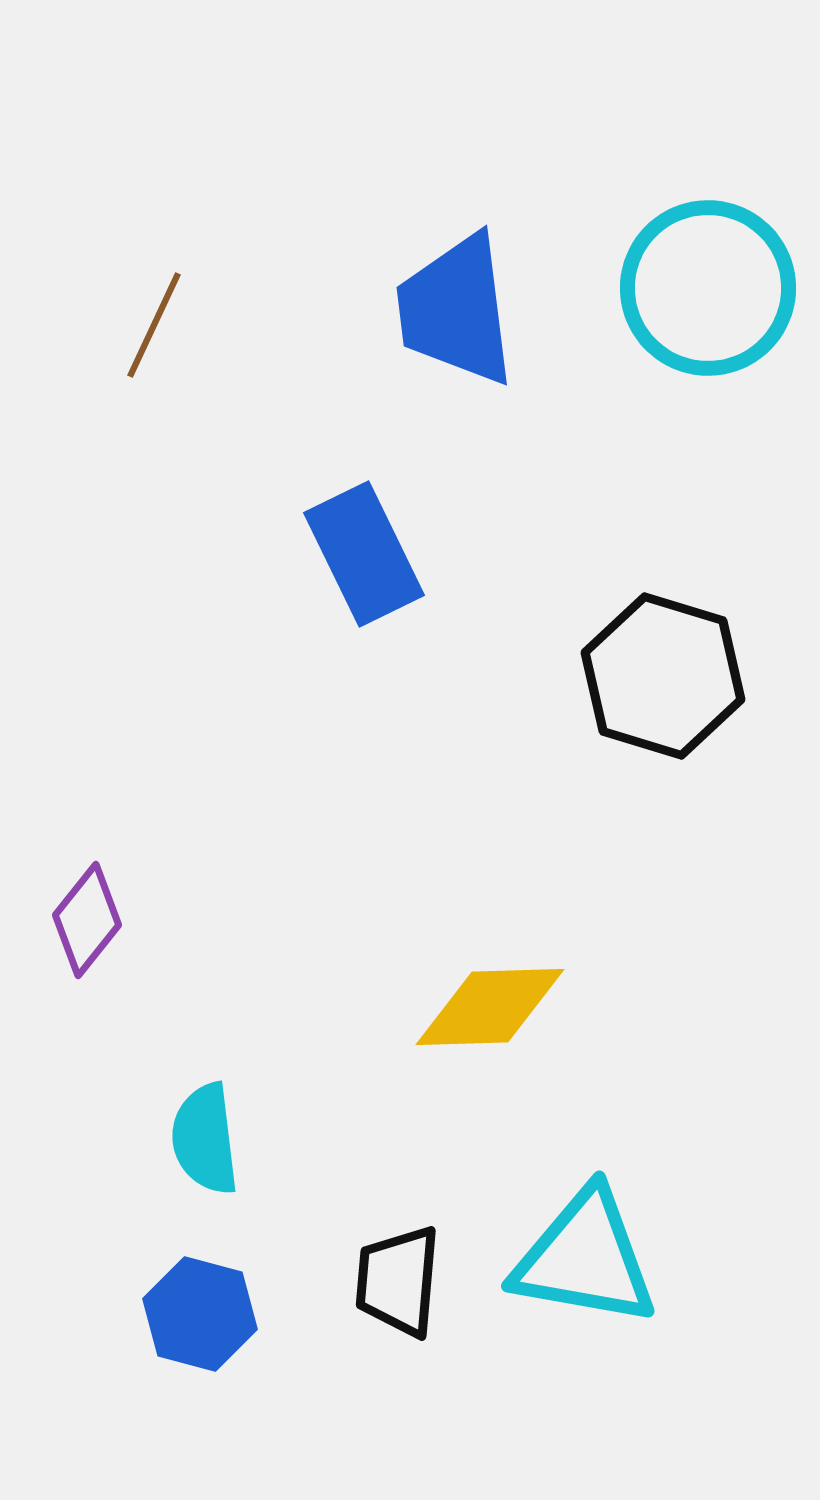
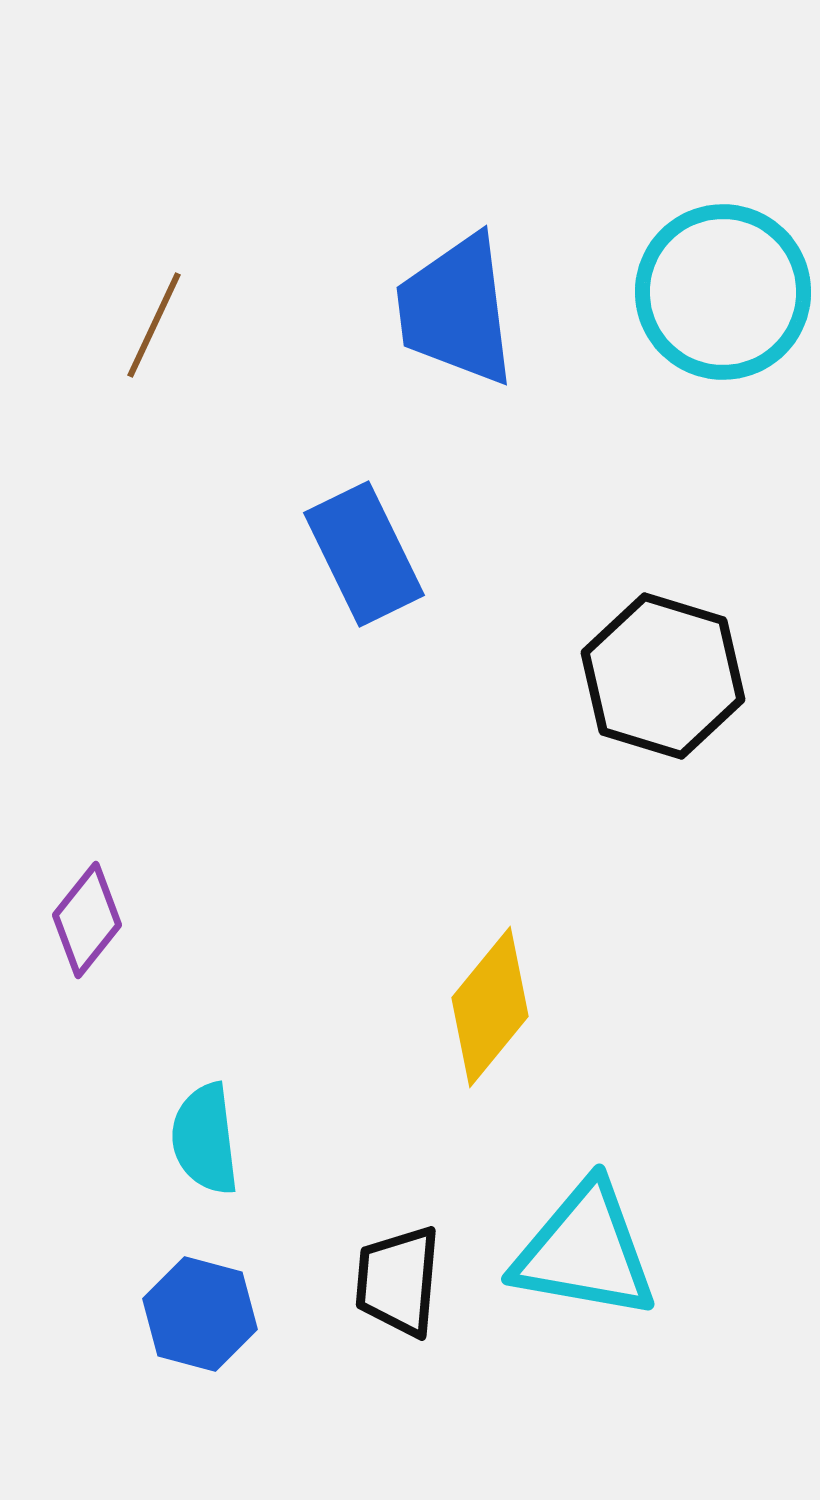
cyan circle: moved 15 px right, 4 px down
yellow diamond: rotated 49 degrees counterclockwise
cyan triangle: moved 7 px up
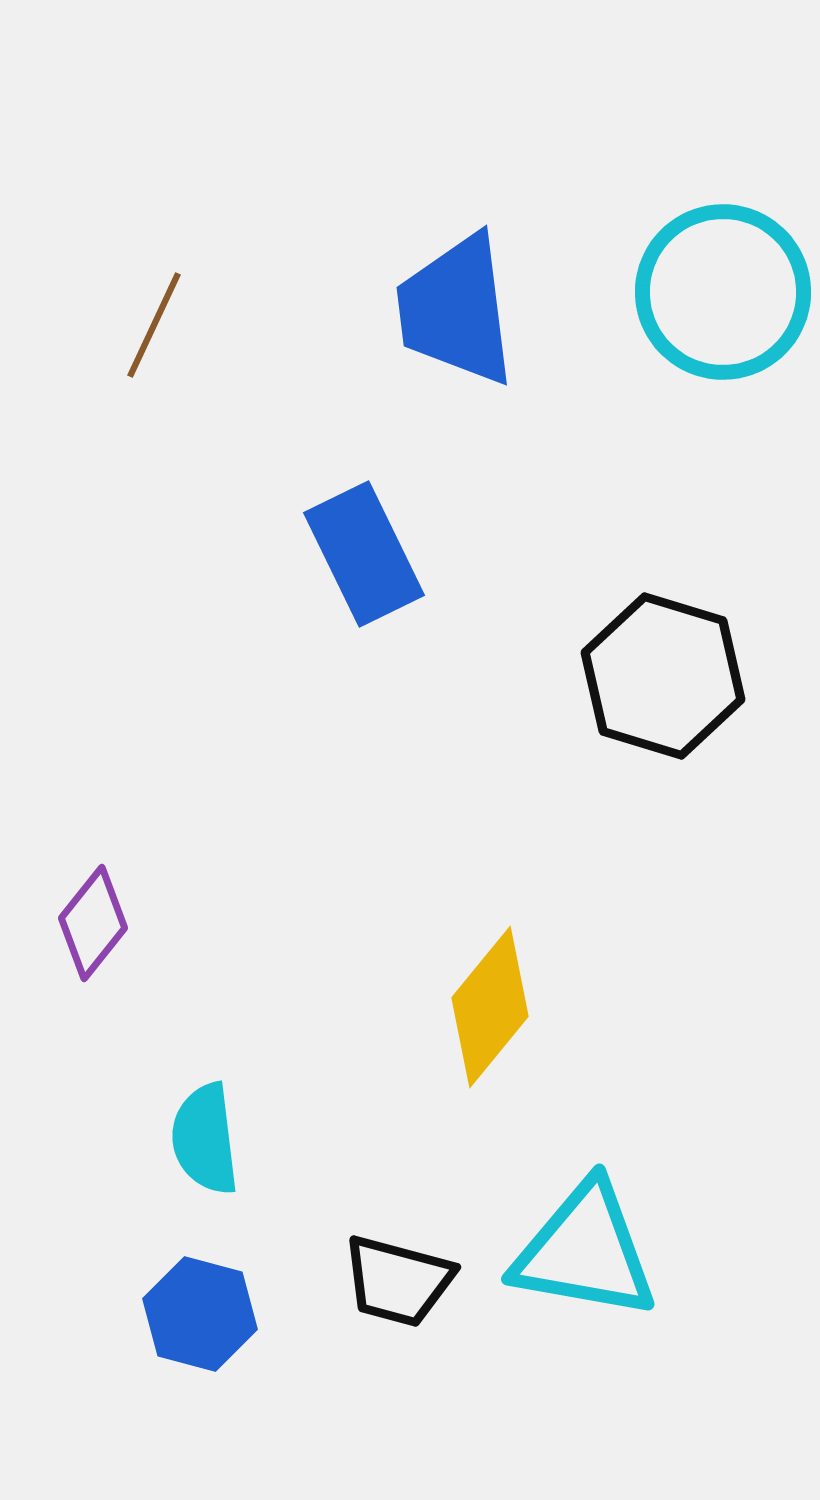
purple diamond: moved 6 px right, 3 px down
black trapezoid: rotated 80 degrees counterclockwise
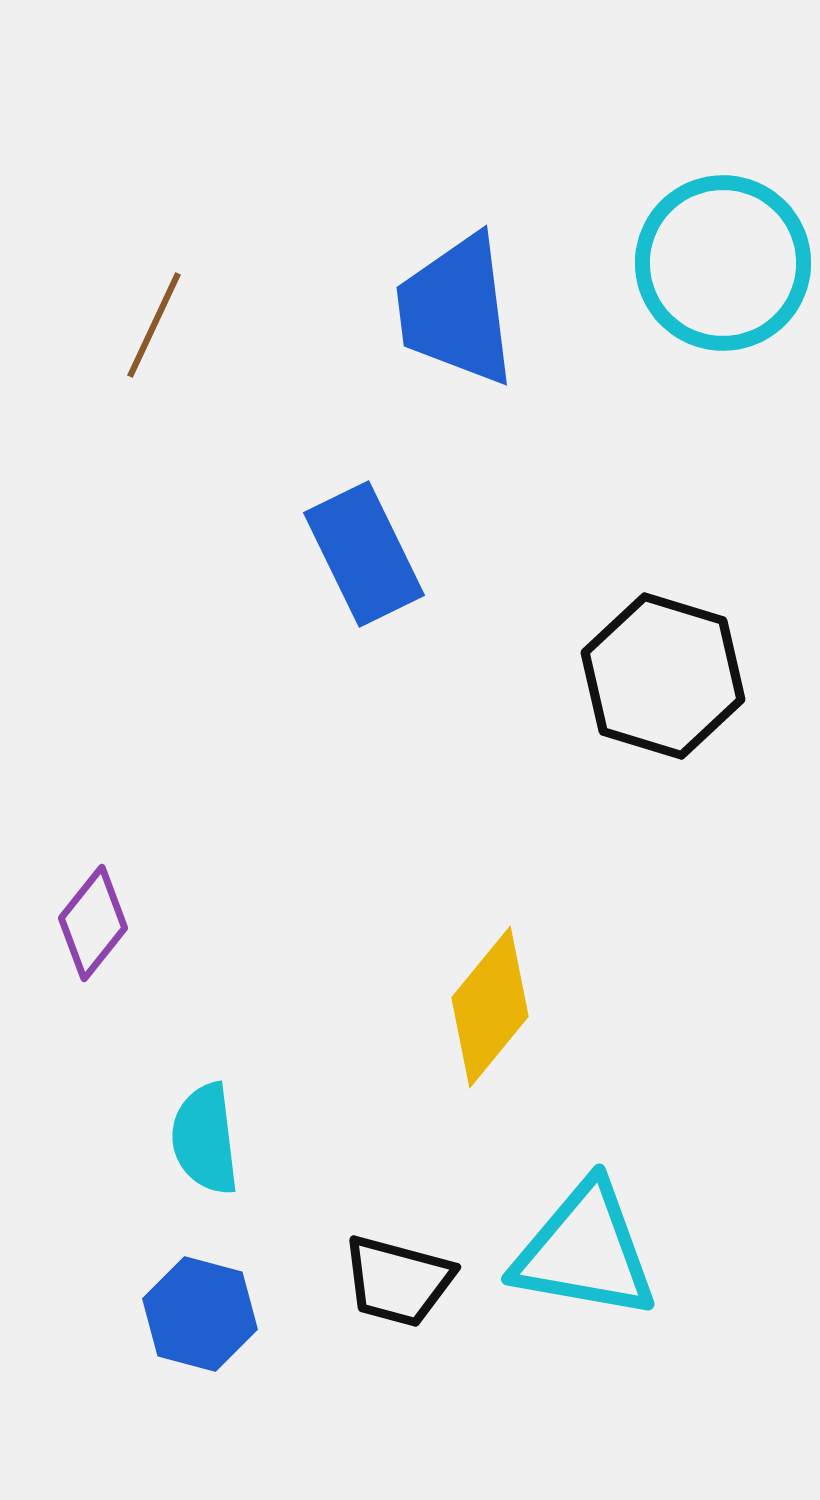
cyan circle: moved 29 px up
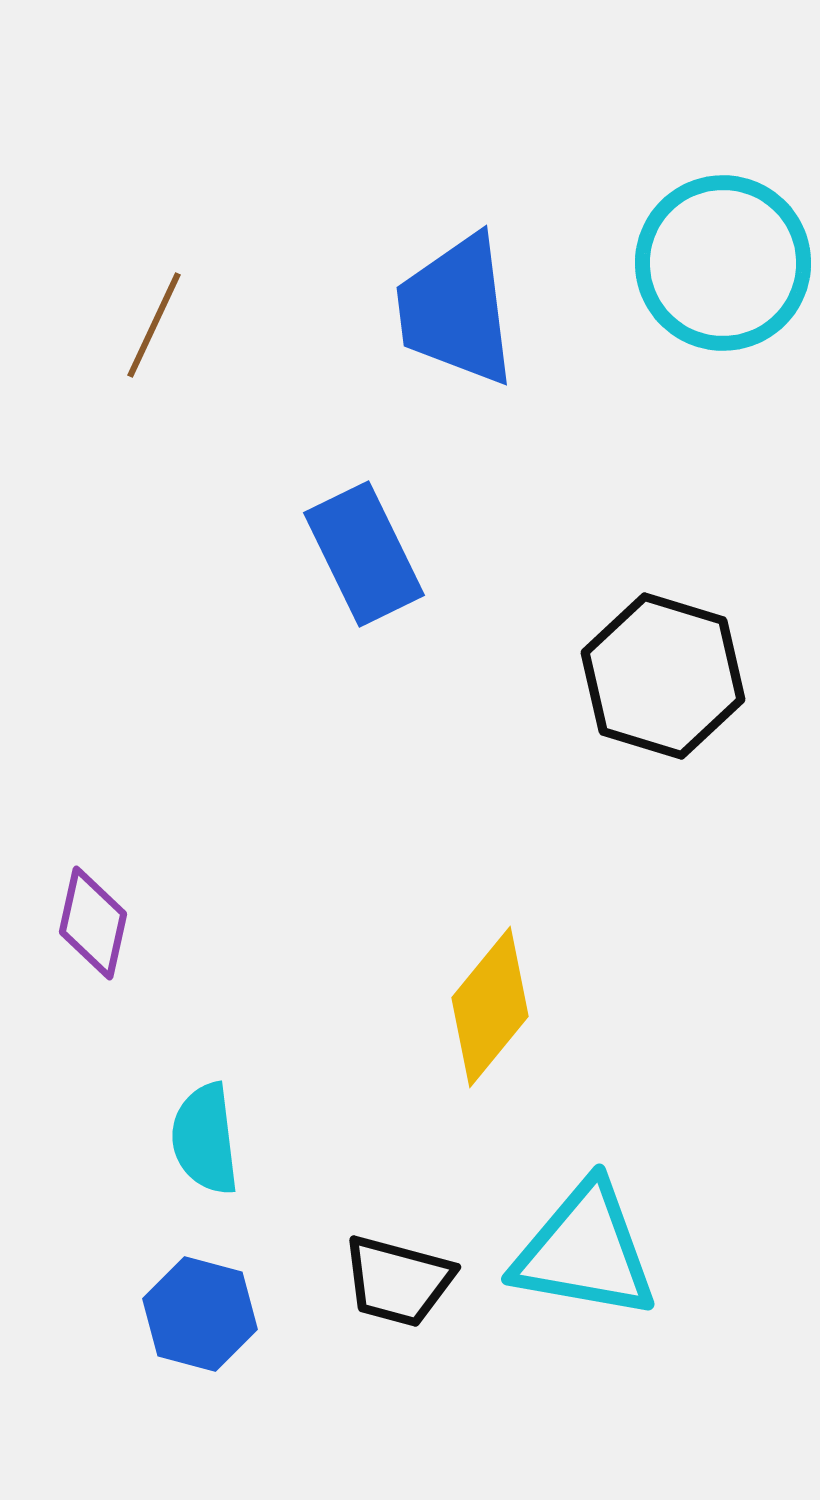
purple diamond: rotated 26 degrees counterclockwise
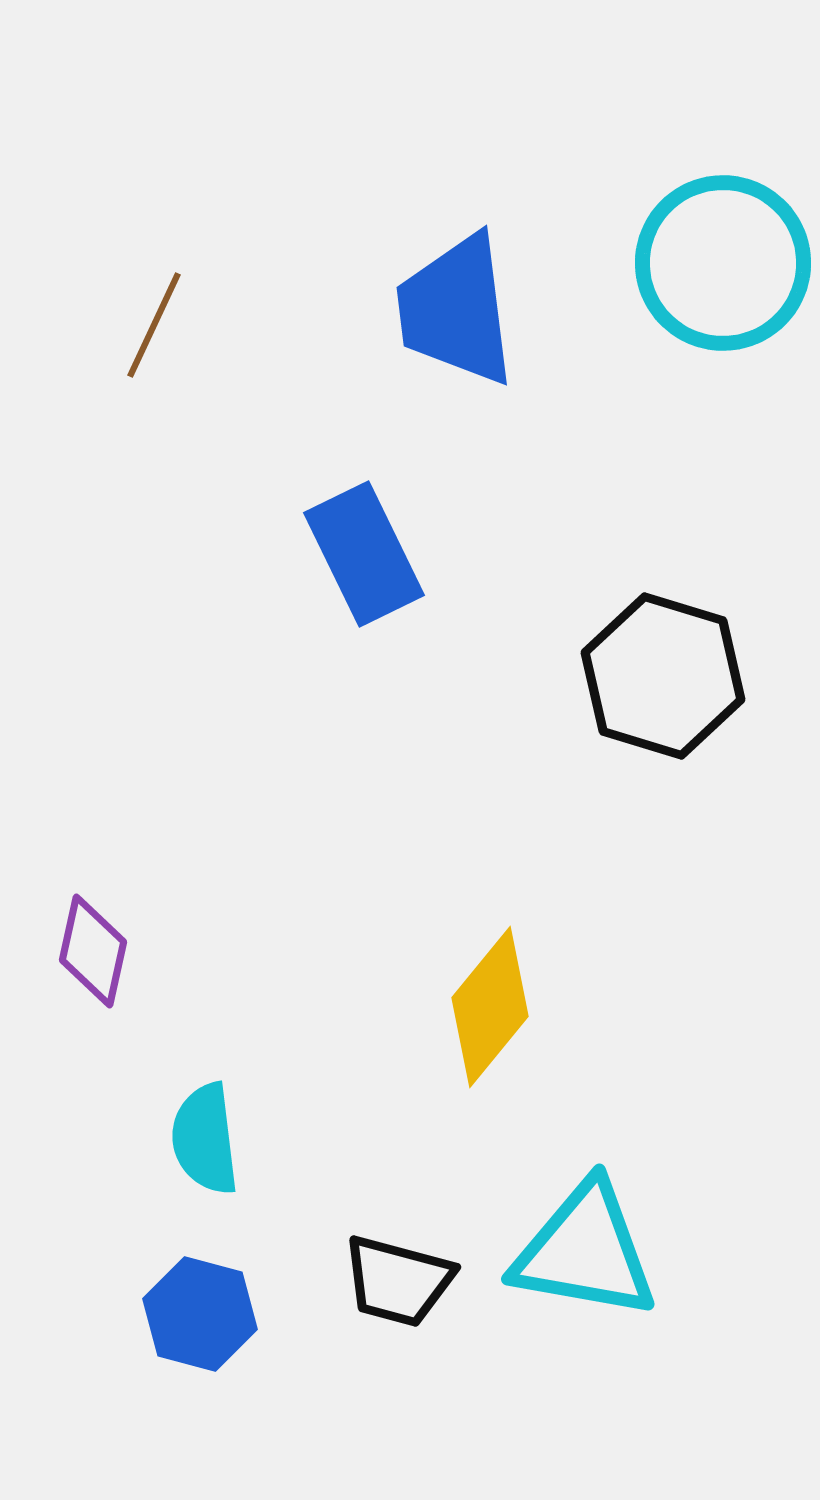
purple diamond: moved 28 px down
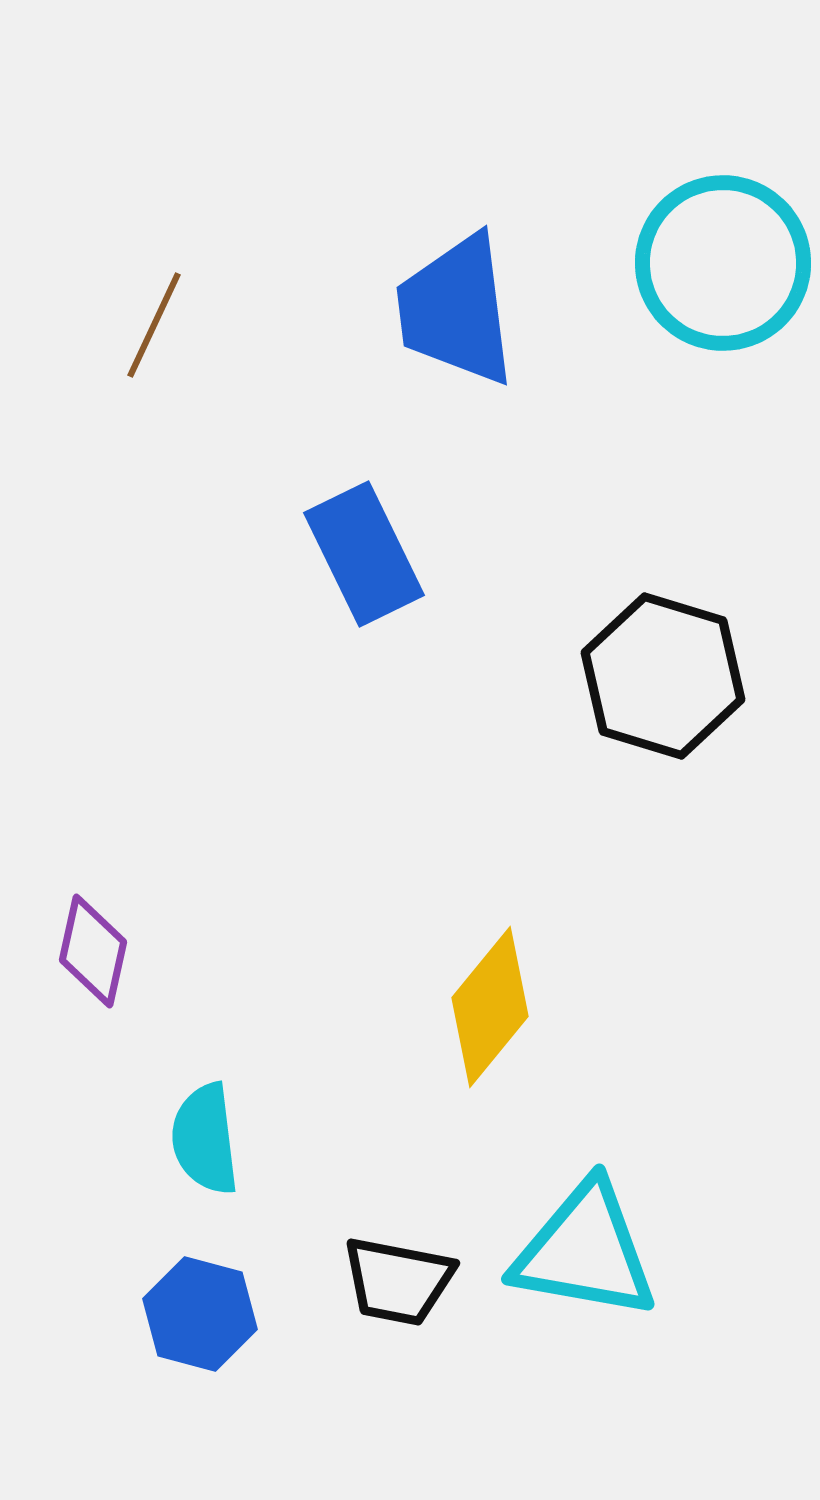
black trapezoid: rotated 4 degrees counterclockwise
